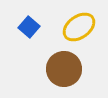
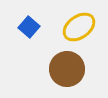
brown circle: moved 3 px right
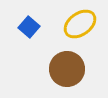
yellow ellipse: moved 1 px right, 3 px up
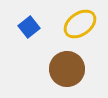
blue square: rotated 10 degrees clockwise
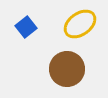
blue square: moved 3 px left
